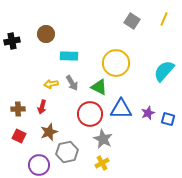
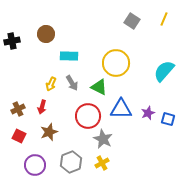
yellow arrow: rotated 56 degrees counterclockwise
brown cross: rotated 24 degrees counterclockwise
red circle: moved 2 px left, 2 px down
gray hexagon: moved 4 px right, 10 px down; rotated 10 degrees counterclockwise
purple circle: moved 4 px left
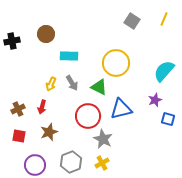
blue triangle: rotated 15 degrees counterclockwise
purple star: moved 7 px right, 13 px up
red square: rotated 16 degrees counterclockwise
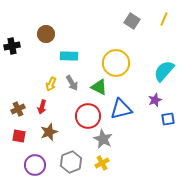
black cross: moved 5 px down
blue square: rotated 24 degrees counterclockwise
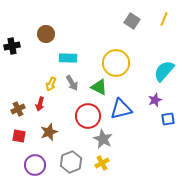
cyan rectangle: moved 1 px left, 2 px down
red arrow: moved 2 px left, 3 px up
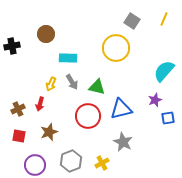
yellow circle: moved 15 px up
gray arrow: moved 1 px up
green triangle: moved 2 px left; rotated 12 degrees counterclockwise
blue square: moved 1 px up
gray star: moved 20 px right, 3 px down
gray hexagon: moved 1 px up
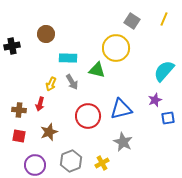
green triangle: moved 17 px up
brown cross: moved 1 px right, 1 px down; rotated 32 degrees clockwise
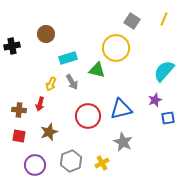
cyan rectangle: rotated 18 degrees counterclockwise
